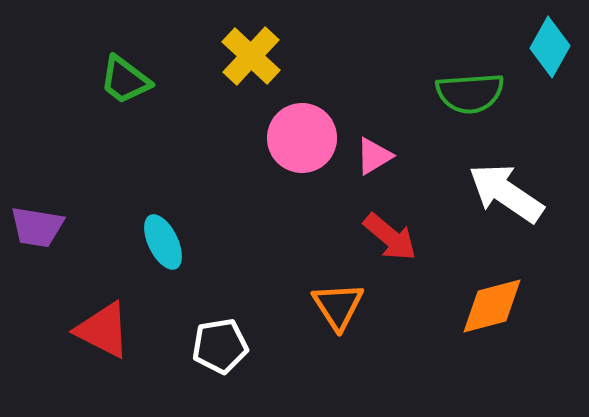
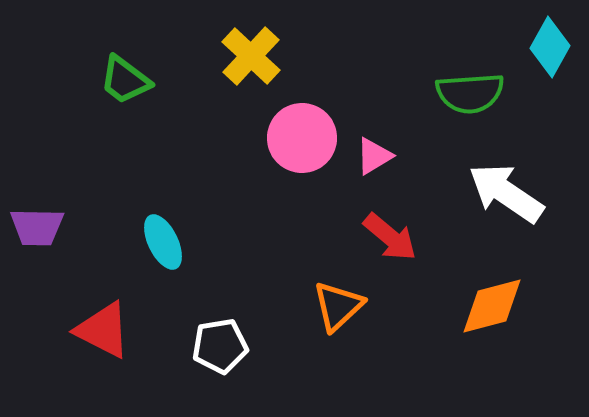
purple trapezoid: rotated 8 degrees counterclockwise
orange triangle: rotated 20 degrees clockwise
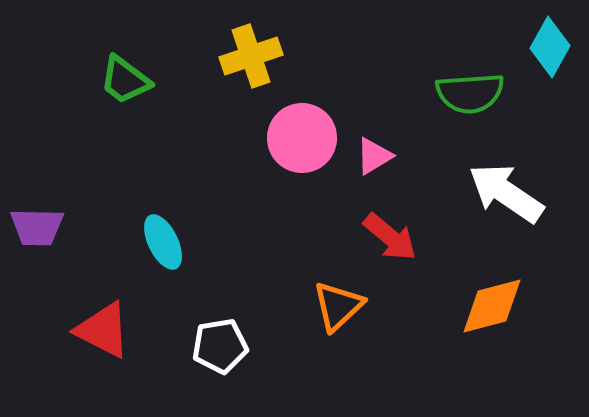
yellow cross: rotated 28 degrees clockwise
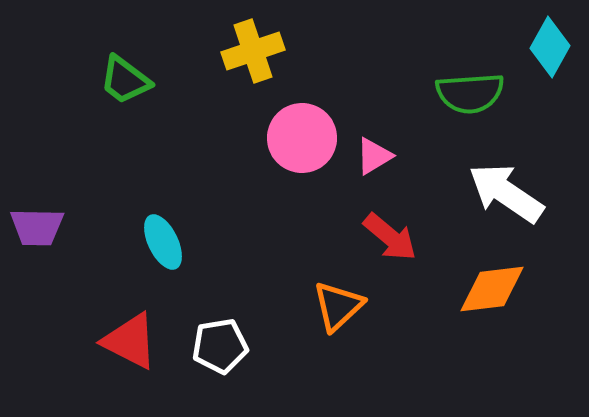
yellow cross: moved 2 px right, 5 px up
orange diamond: moved 17 px up; rotated 8 degrees clockwise
red triangle: moved 27 px right, 11 px down
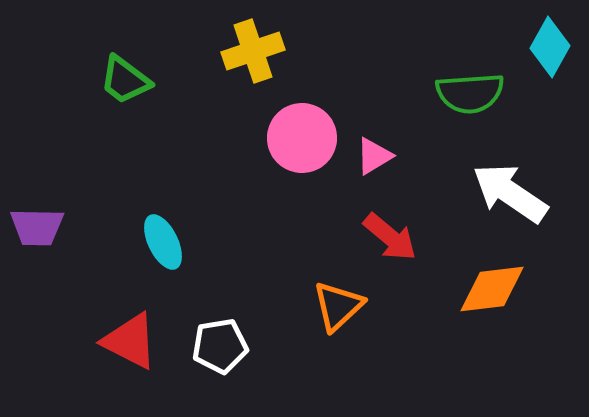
white arrow: moved 4 px right
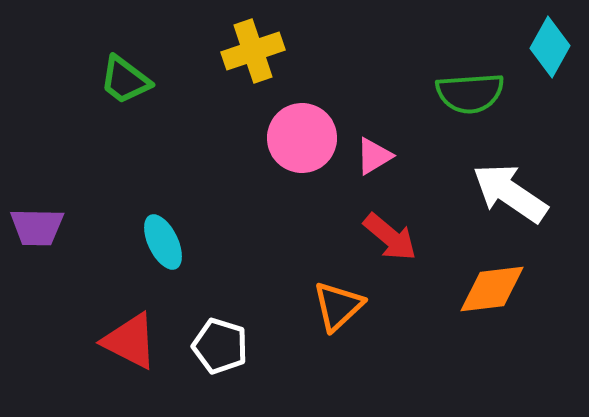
white pentagon: rotated 26 degrees clockwise
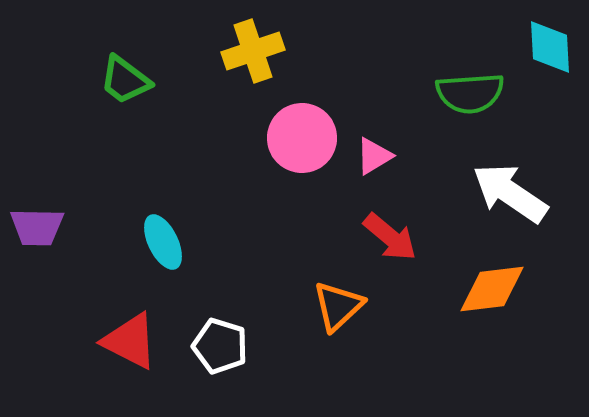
cyan diamond: rotated 32 degrees counterclockwise
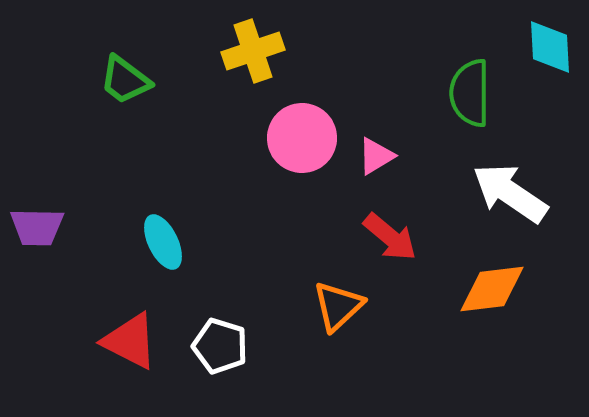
green semicircle: rotated 94 degrees clockwise
pink triangle: moved 2 px right
